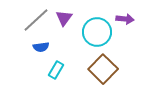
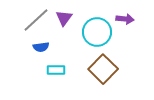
cyan rectangle: rotated 60 degrees clockwise
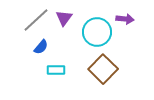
blue semicircle: rotated 42 degrees counterclockwise
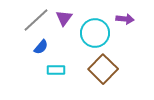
cyan circle: moved 2 px left, 1 px down
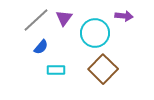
purple arrow: moved 1 px left, 3 px up
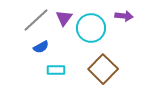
cyan circle: moved 4 px left, 5 px up
blue semicircle: rotated 21 degrees clockwise
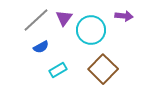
cyan circle: moved 2 px down
cyan rectangle: moved 2 px right; rotated 30 degrees counterclockwise
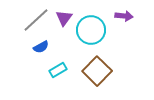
brown square: moved 6 px left, 2 px down
